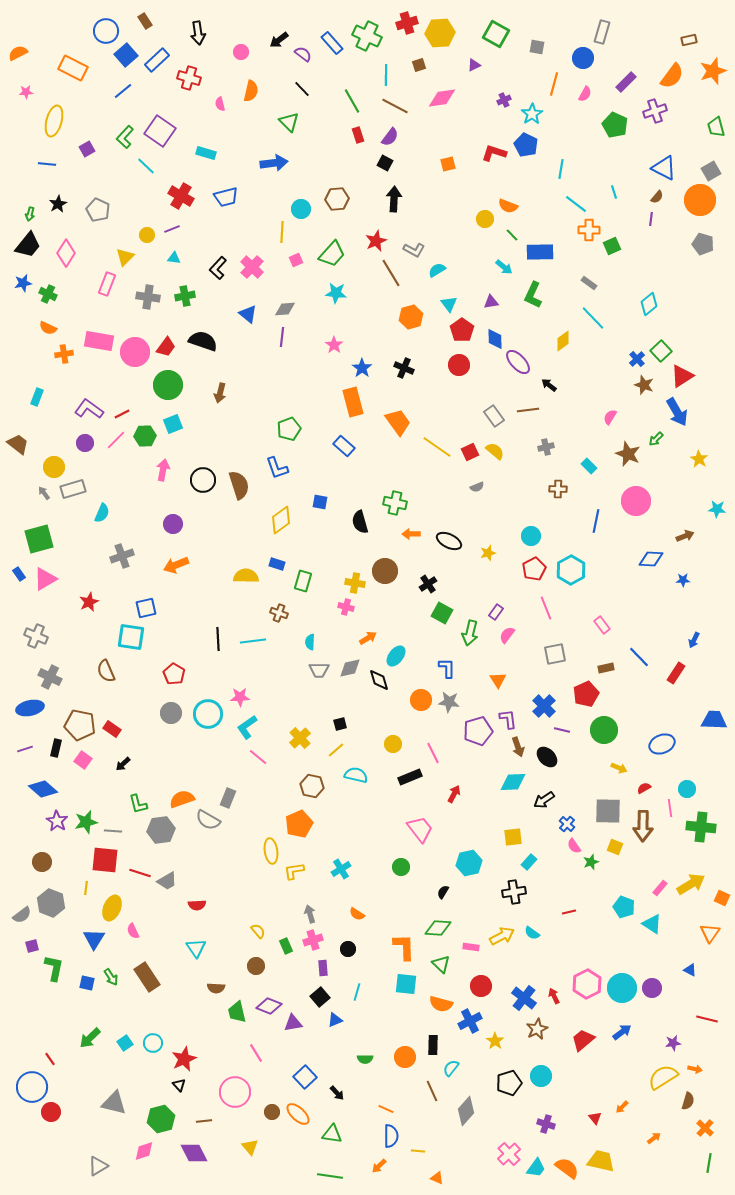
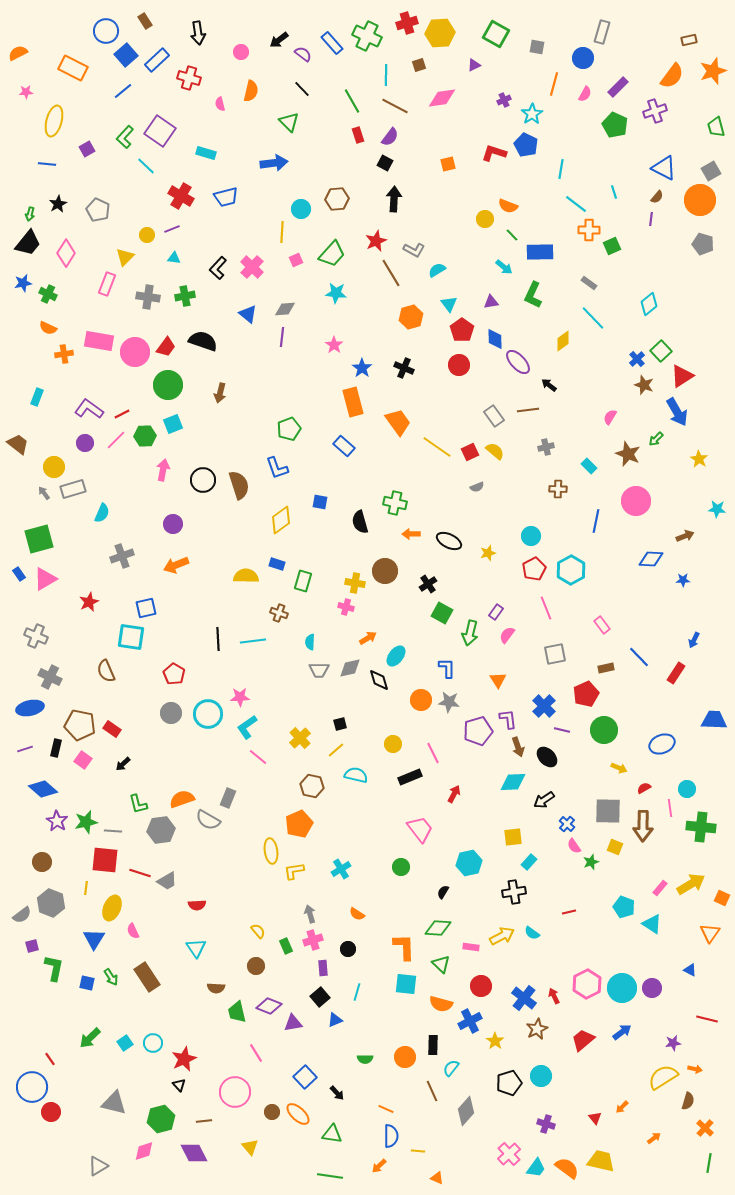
purple rectangle at (626, 82): moved 8 px left, 5 px down
black trapezoid at (28, 245): moved 2 px up
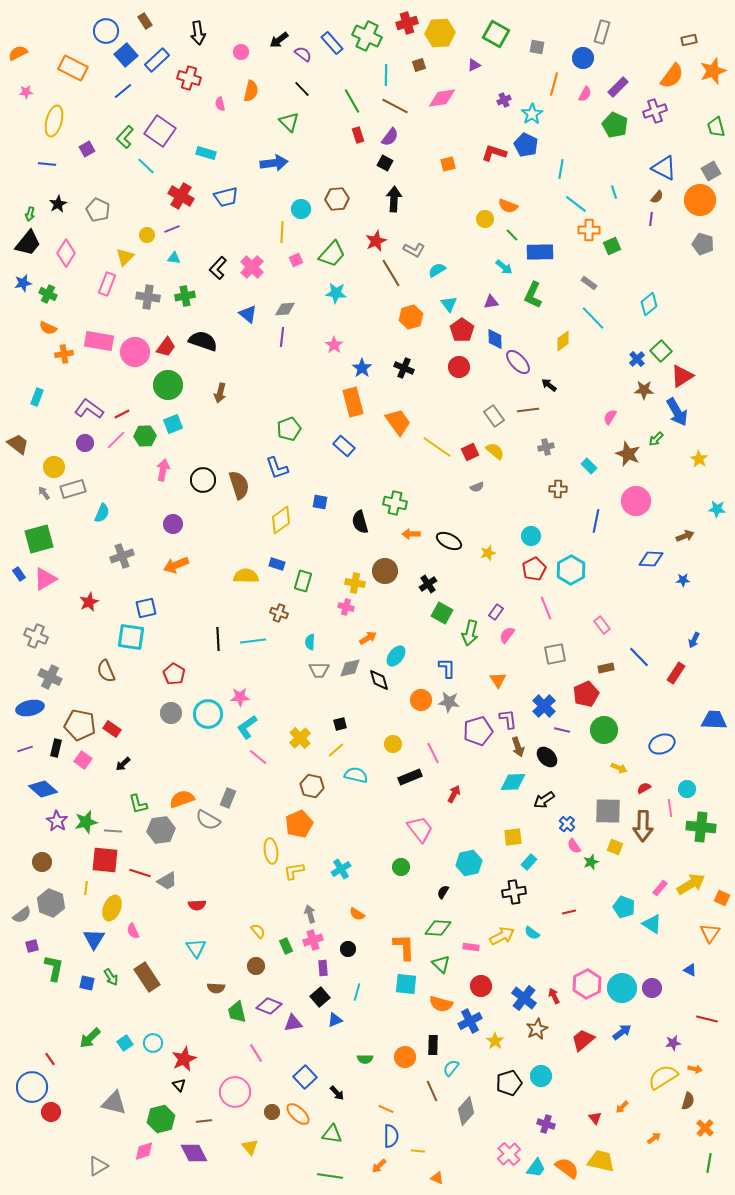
red circle at (459, 365): moved 2 px down
brown star at (644, 385): moved 5 px down; rotated 18 degrees counterclockwise
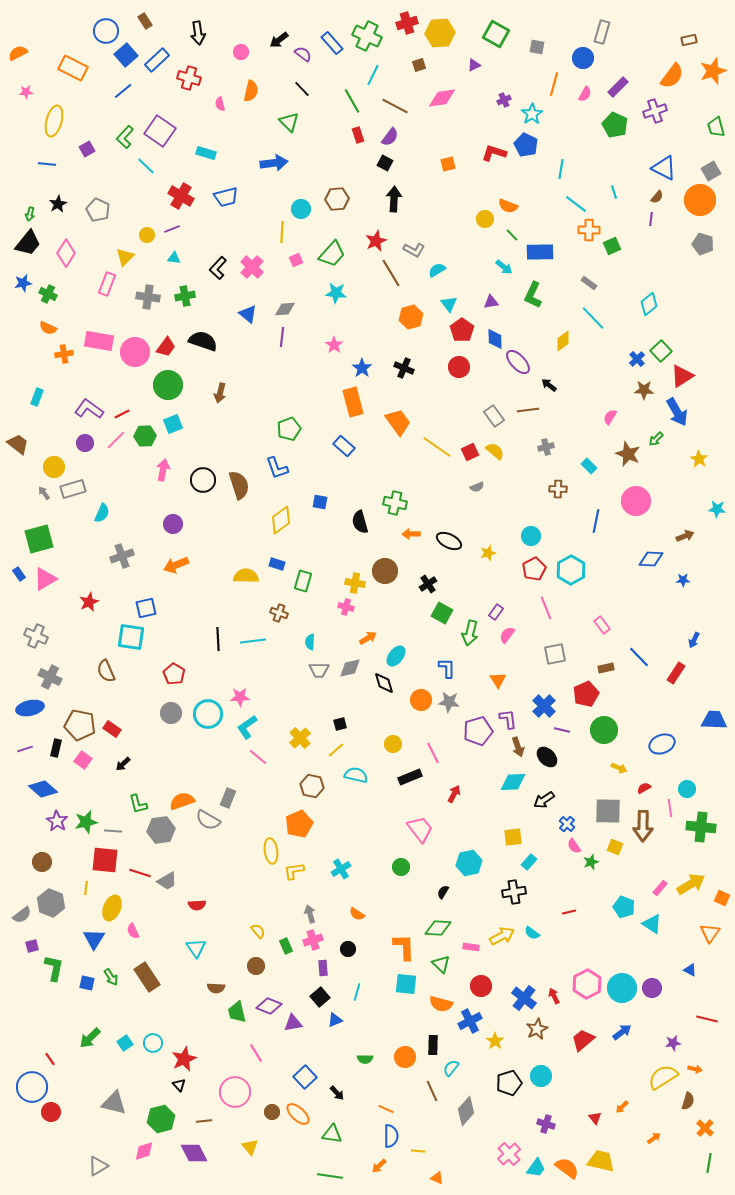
cyan line at (386, 75): moved 13 px left; rotated 25 degrees clockwise
black diamond at (379, 680): moved 5 px right, 3 px down
orange semicircle at (182, 799): moved 2 px down
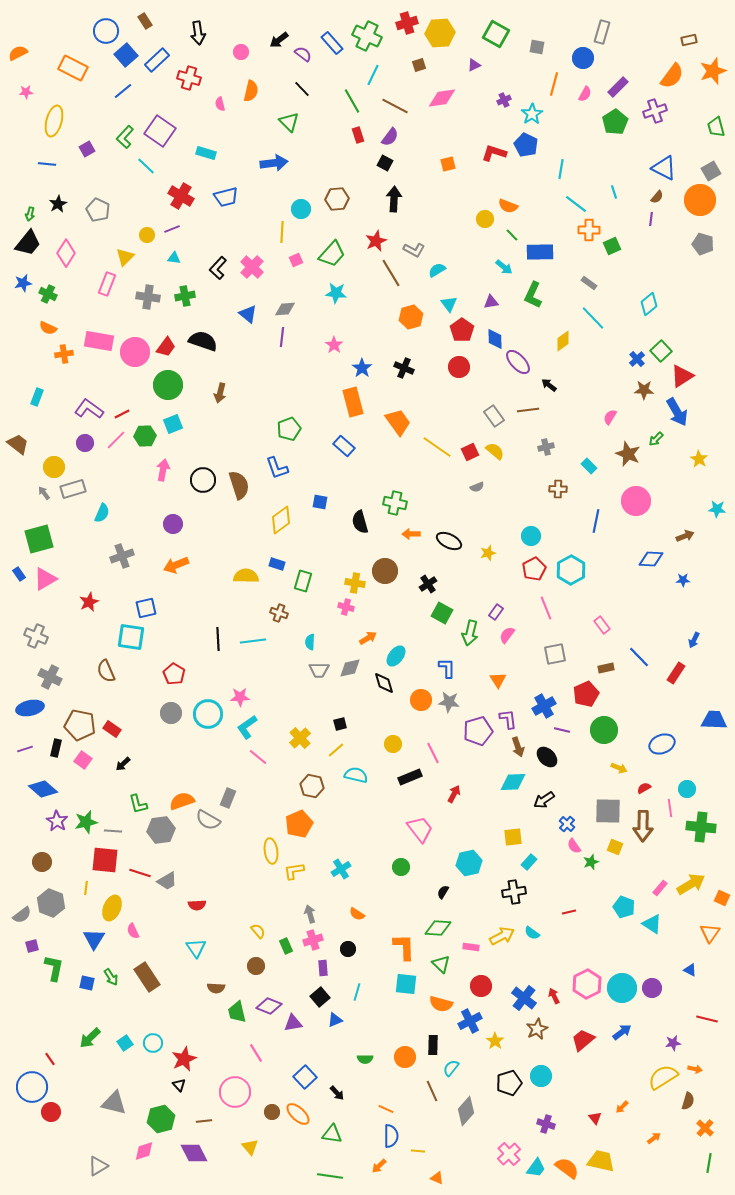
green pentagon at (615, 125): moved 3 px up; rotated 15 degrees clockwise
blue cross at (544, 706): rotated 15 degrees clockwise
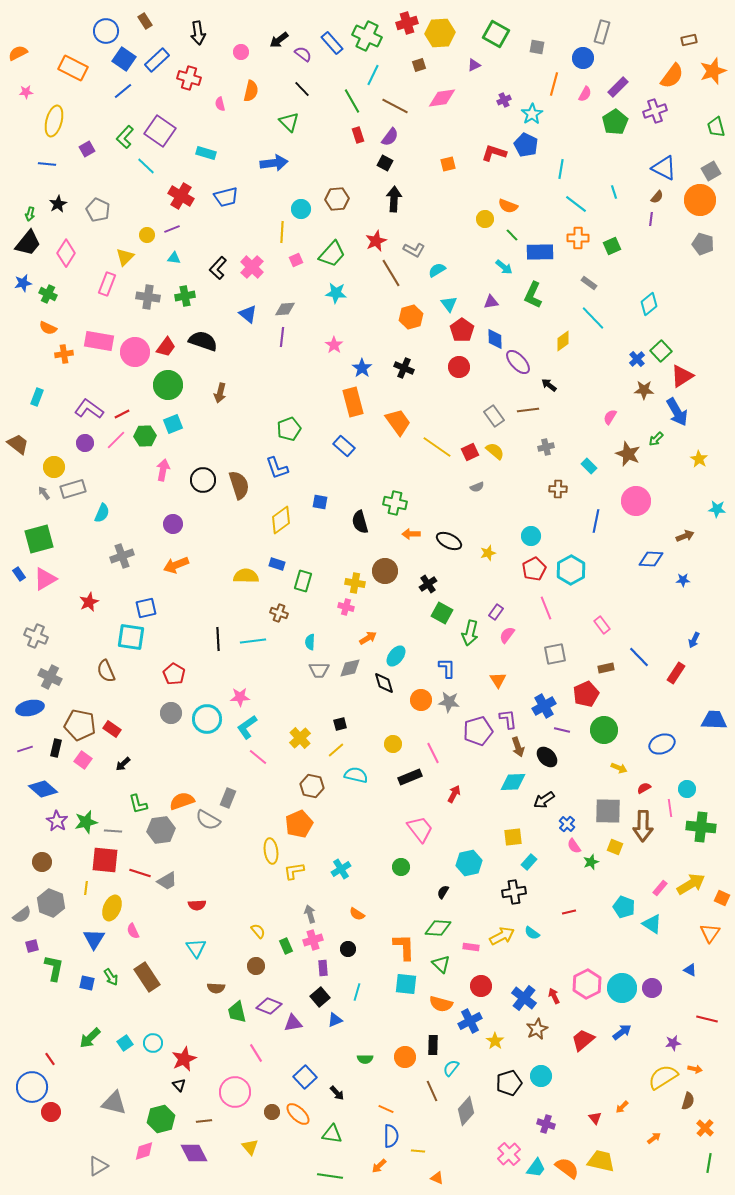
blue square at (126, 55): moved 2 px left, 4 px down; rotated 15 degrees counterclockwise
orange cross at (589, 230): moved 11 px left, 8 px down
cyan circle at (208, 714): moved 1 px left, 5 px down
